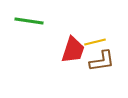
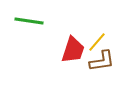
yellow line: moved 2 px right; rotated 35 degrees counterclockwise
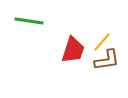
yellow line: moved 5 px right
brown L-shape: moved 5 px right, 1 px up
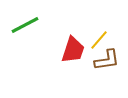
green line: moved 4 px left, 4 px down; rotated 36 degrees counterclockwise
yellow line: moved 3 px left, 2 px up
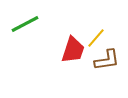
green line: moved 1 px up
yellow line: moved 3 px left, 2 px up
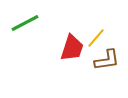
green line: moved 1 px up
red trapezoid: moved 1 px left, 2 px up
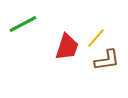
green line: moved 2 px left, 1 px down
red trapezoid: moved 5 px left, 1 px up
